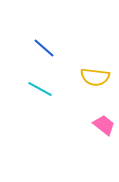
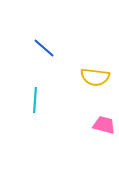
cyan line: moved 5 px left, 11 px down; rotated 65 degrees clockwise
pink trapezoid: rotated 25 degrees counterclockwise
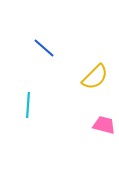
yellow semicircle: rotated 52 degrees counterclockwise
cyan line: moved 7 px left, 5 px down
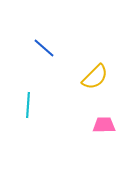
pink trapezoid: rotated 15 degrees counterclockwise
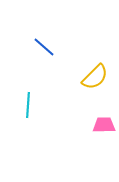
blue line: moved 1 px up
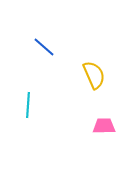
yellow semicircle: moved 1 px left, 2 px up; rotated 68 degrees counterclockwise
pink trapezoid: moved 1 px down
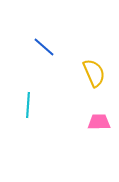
yellow semicircle: moved 2 px up
pink trapezoid: moved 5 px left, 4 px up
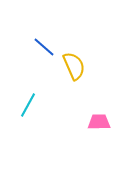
yellow semicircle: moved 20 px left, 7 px up
cyan line: rotated 25 degrees clockwise
